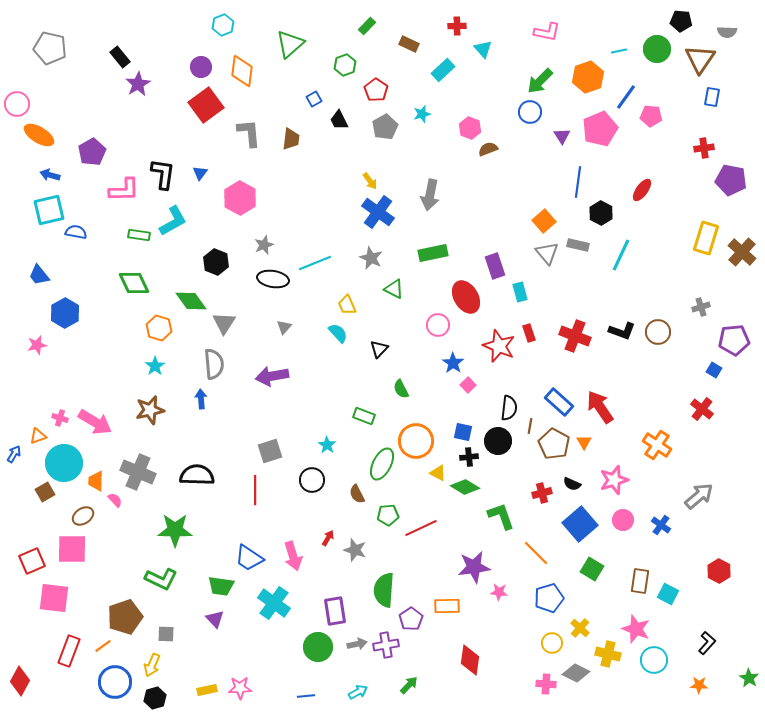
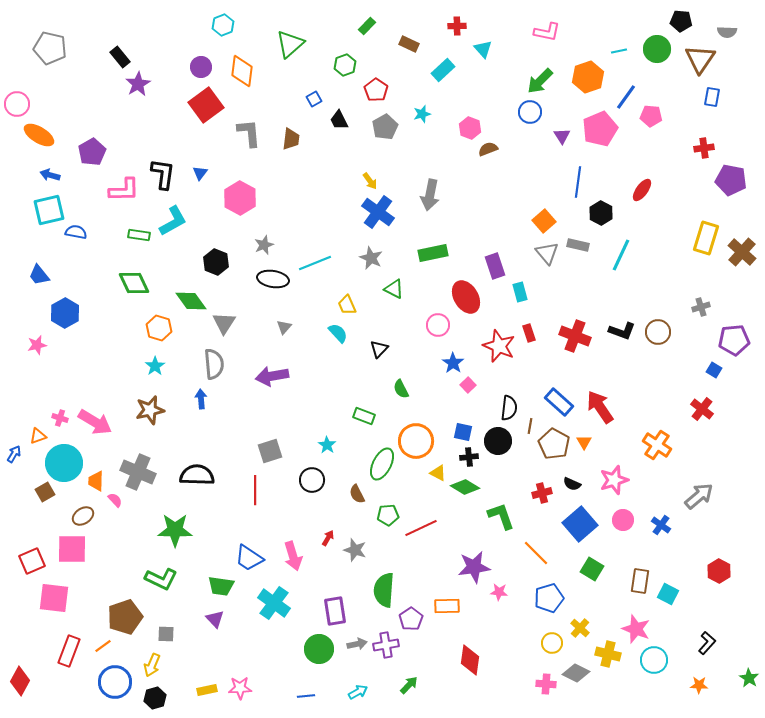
green circle at (318, 647): moved 1 px right, 2 px down
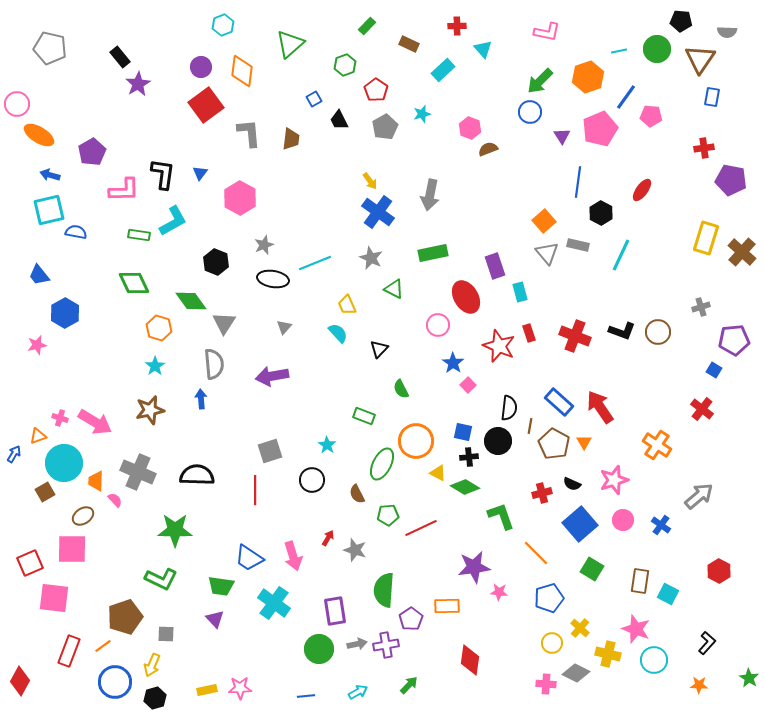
red square at (32, 561): moved 2 px left, 2 px down
